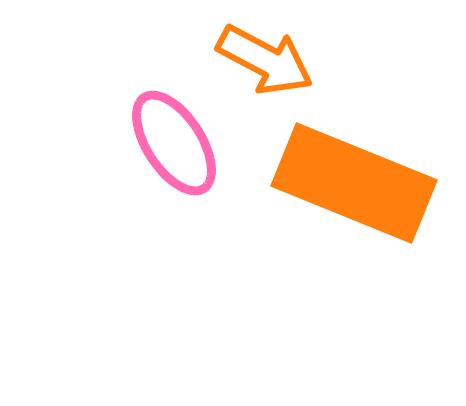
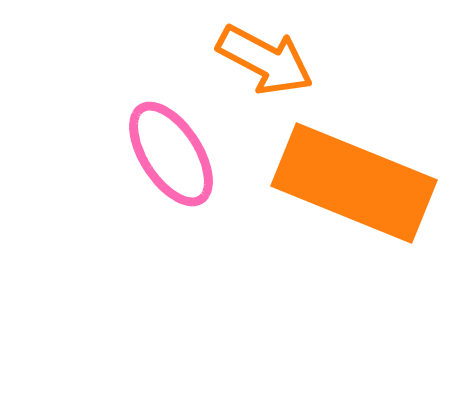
pink ellipse: moved 3 px left, 11 px down
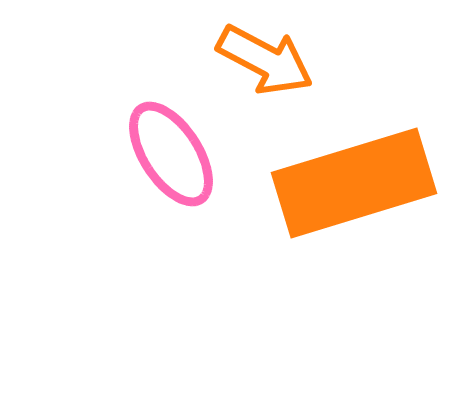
orange rectangle: rotated 39 degrees counterclockwise
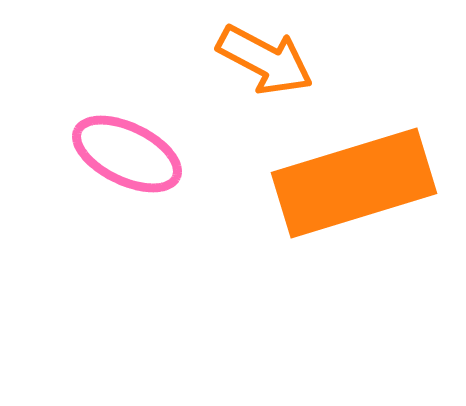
pink ellipse: moved 44 px left; rotated 31 degrees counterclockwise
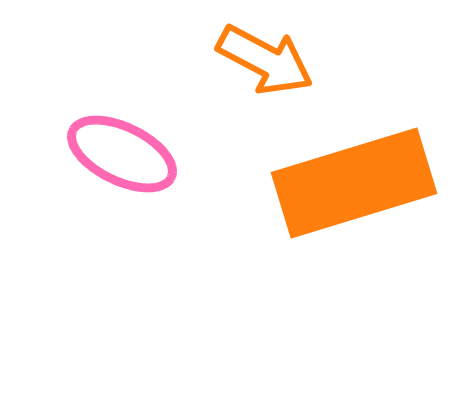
pink ellipse: moved 5 px left
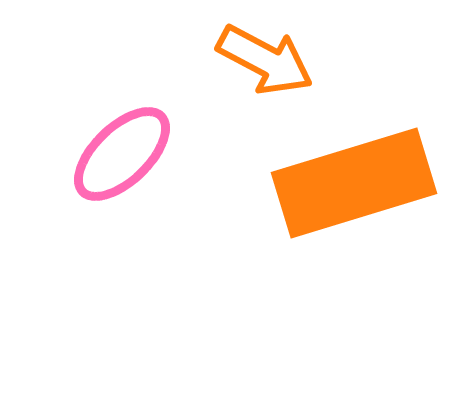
pink ellipse: rotated 70 degrees counterclockwise
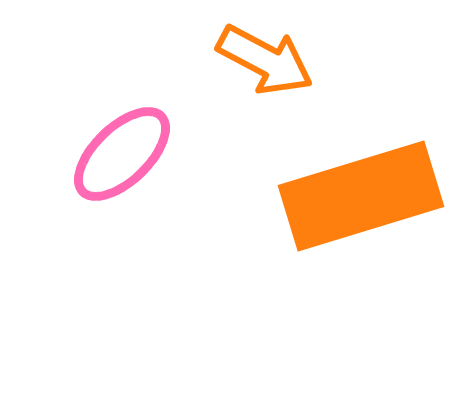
orange rectangle: moved 7 px right, 13 px down
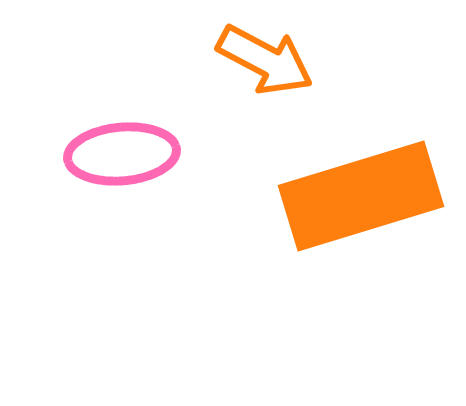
pink ellipse: rotated 39 degrees clockwise
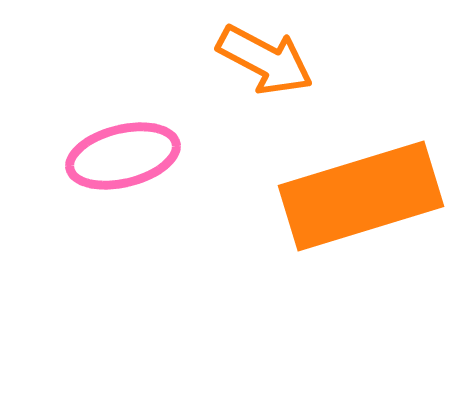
pink ellipse: moved 1 px right, 2 px down; rotated 9 degrees counterclockwise
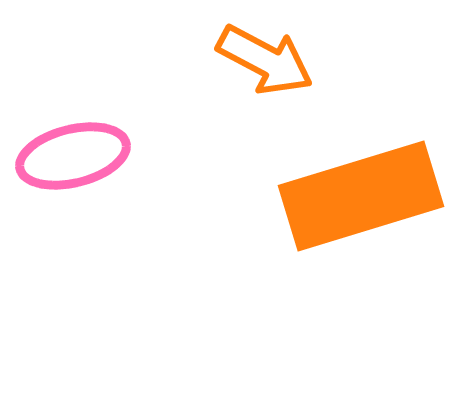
pink ellipse: moved 50 px left
